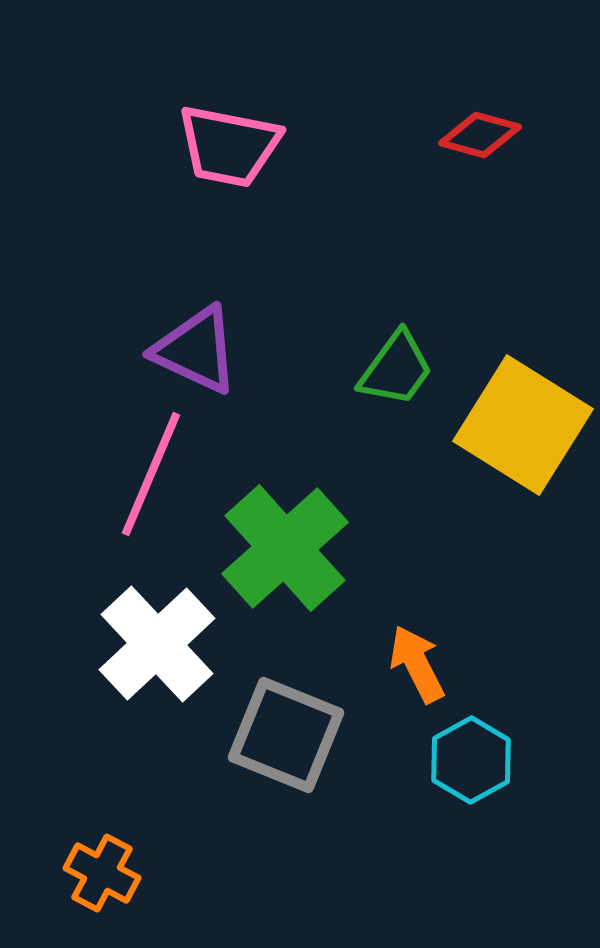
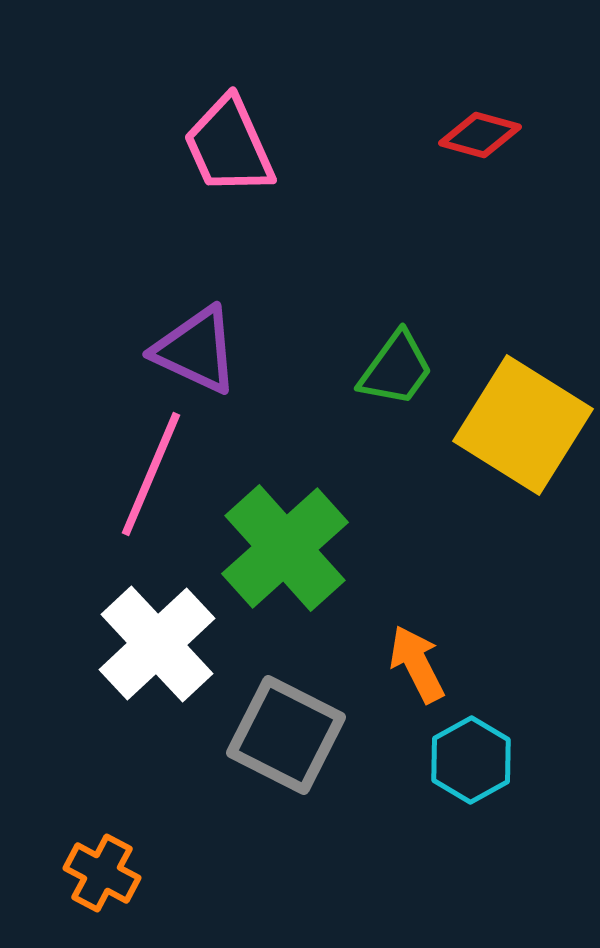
pink trapezoid: rotated 55 degrees clockwise
gray square: rotated 5 degrees clockwise
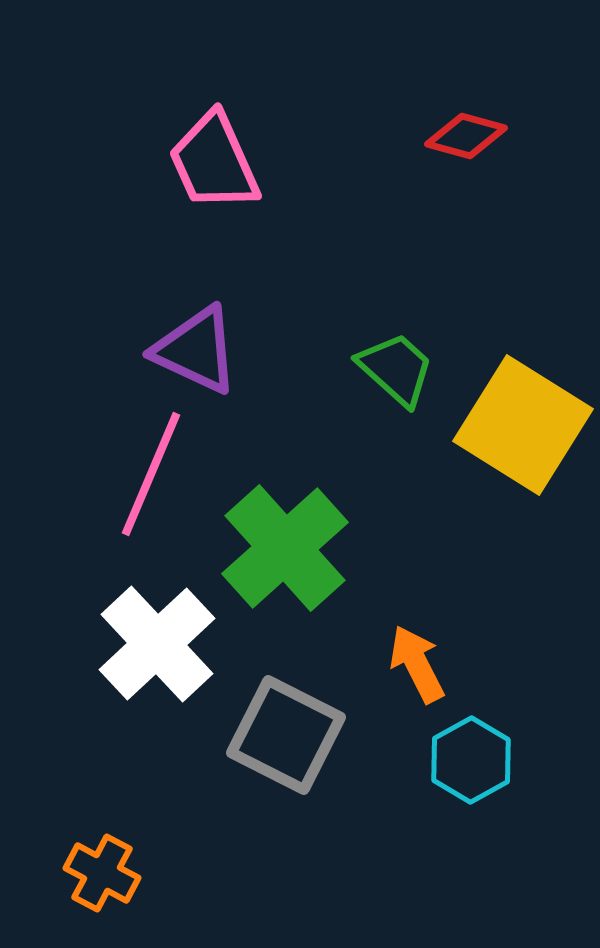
red diamond: moved 14 px left, 1 px down
pink trapezoid: moved 15 px left, 16 px down
green trapezoid: rotated 84 degrees counterclockwise
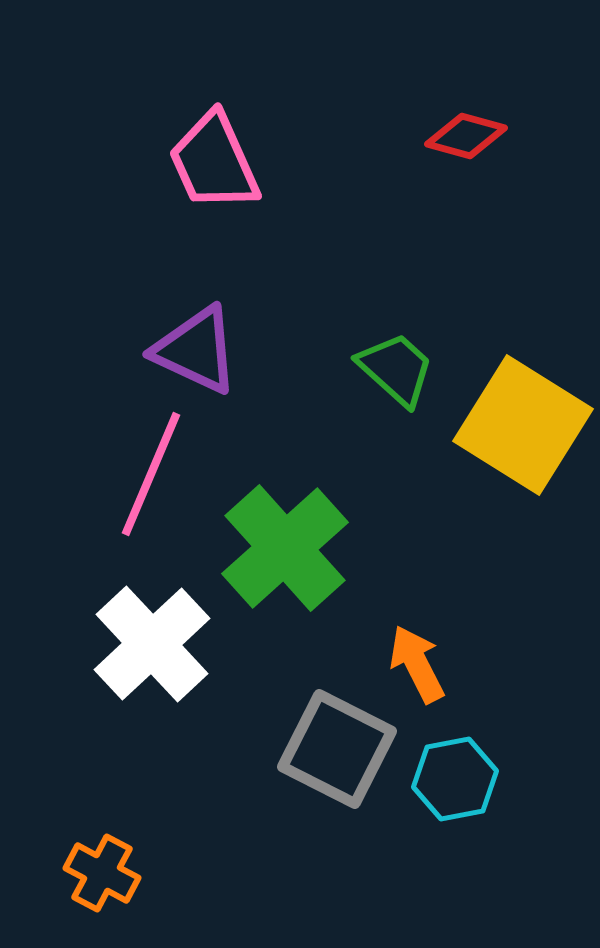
white cross: moved 5 px left
gray square: moved 51 px right, 14 px down
cyan hexagon: moved 16 px left, 19 px down; rotated 18 degrees clockwise
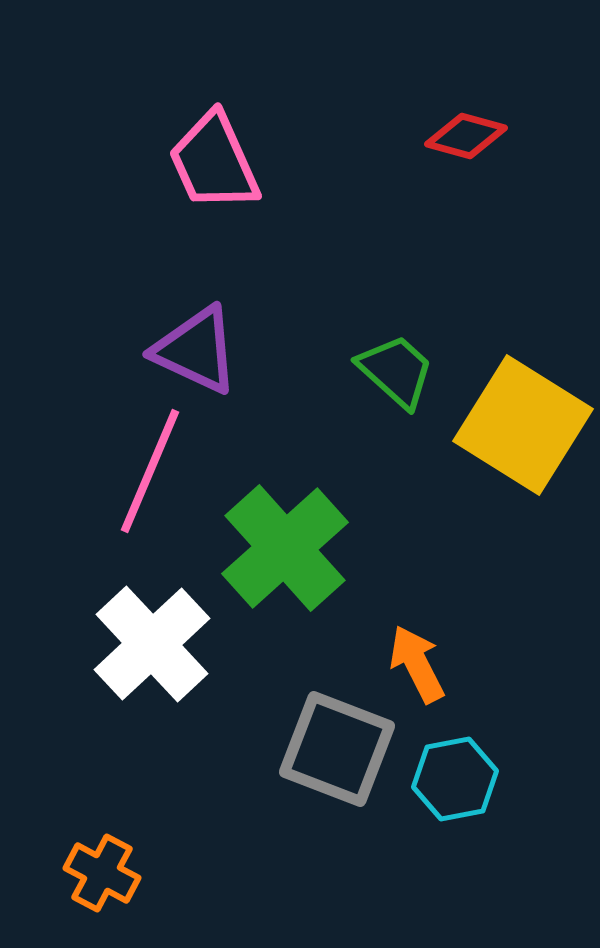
green trapezoid: moved 2 px down
pink line: moved 1 px left, 3 px up
gray square: rotated 6 degrees counterclockwise
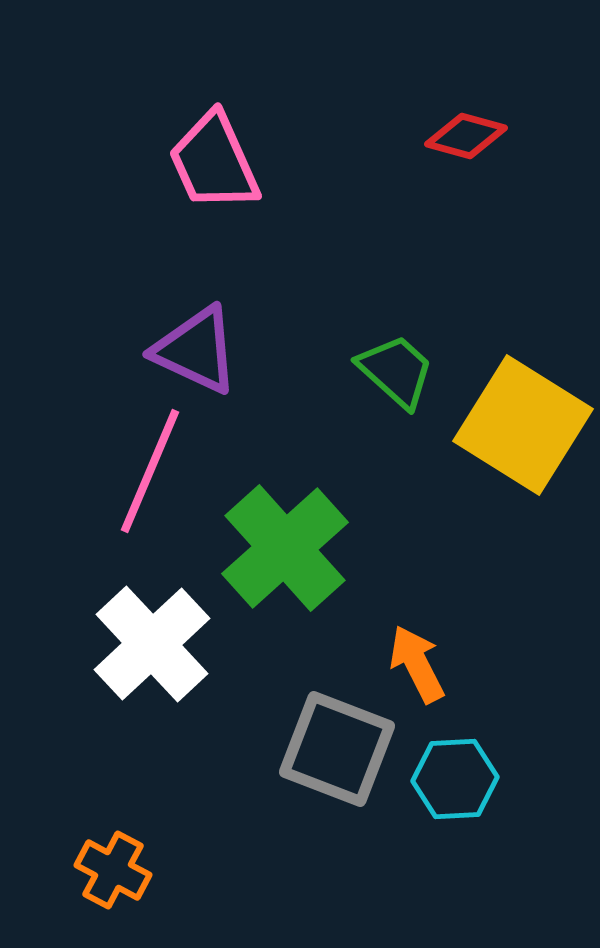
cyan hexagon: rotated 8 degrees clockwise
orange cross: moved 11 px right, 3 px up
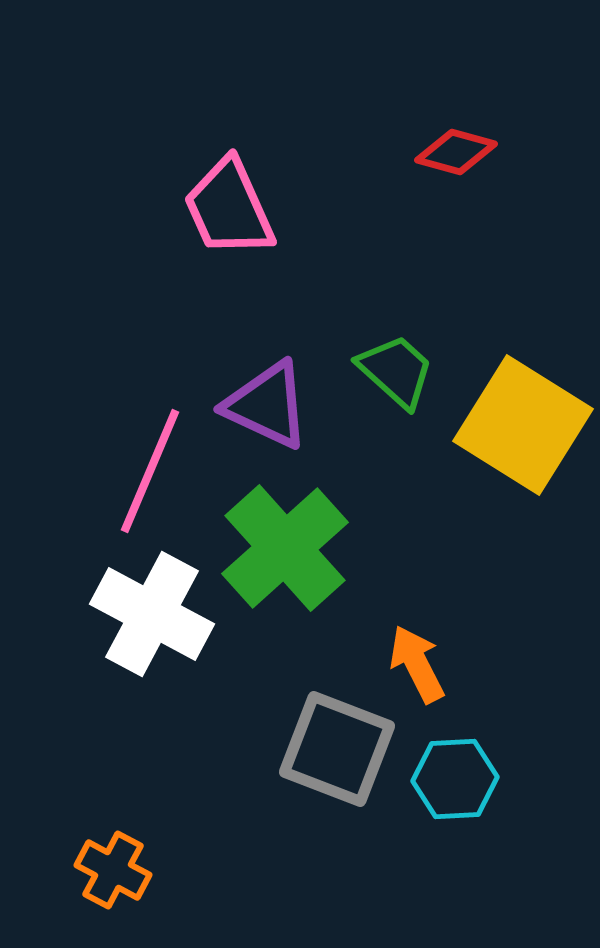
red diamond: moved 10 px left, 16 px down
pink trapezoid: moved 15 px right, 46 px down
purple triangle: moved 71 px right, 55 px down
white cross: moved 30 px up; rotated 19 degrees counterclockwise
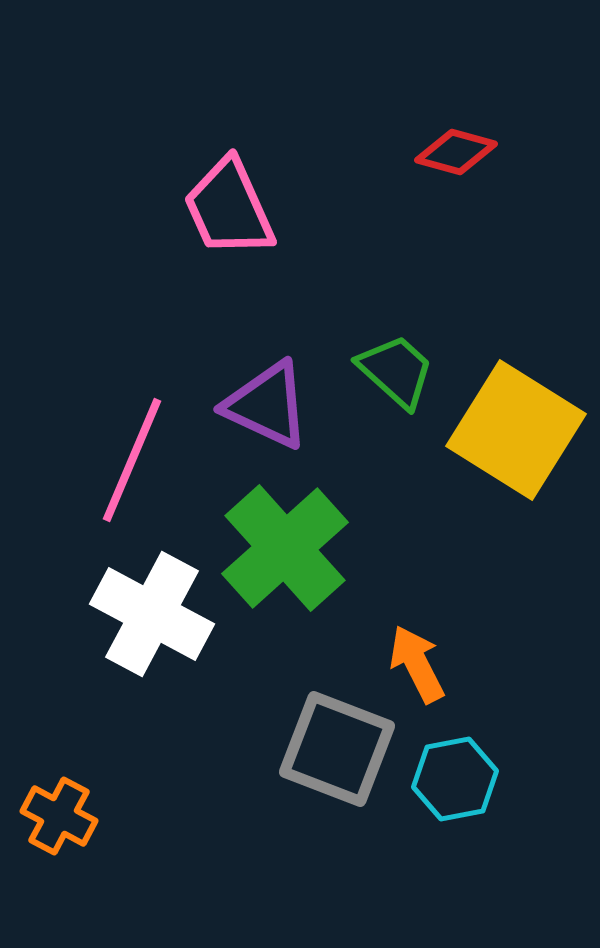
yellow square: moved 7 px left, 5 px down
pink line: moved 18 px left, 11 px up
cyan hexagon: rotated 8 degrees counterclockwise
orange cross: moved 54 px left, 54 px up
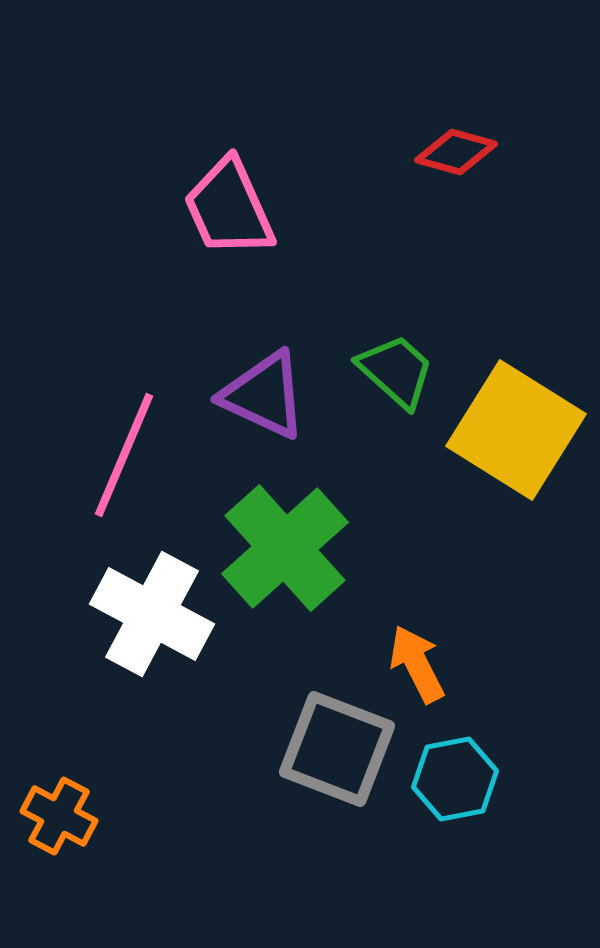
purple triangle: moved 3 px left, 10 px up
pink line: moved 8 px left, 5 px up
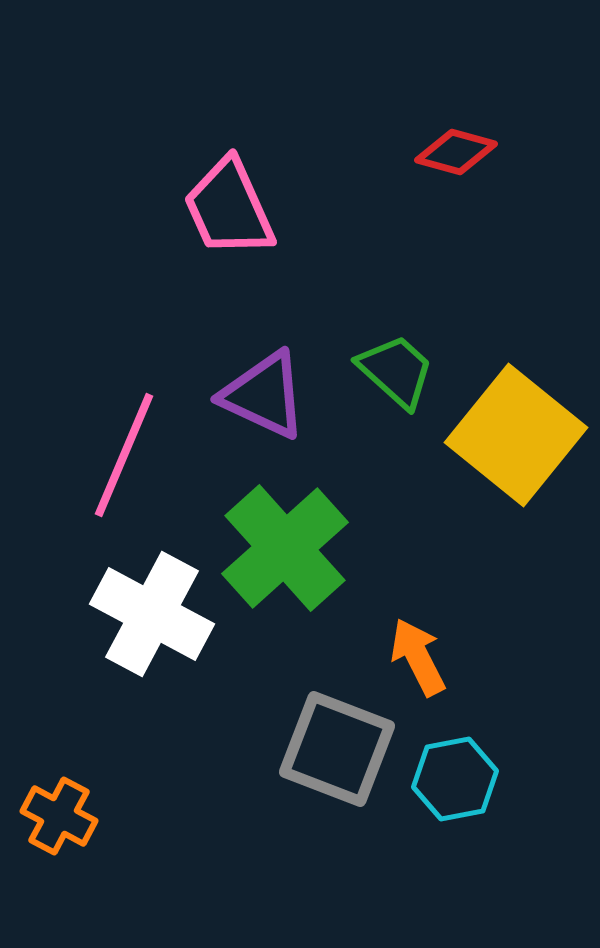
yellow square: moved 5 px down; rotated 7 degrees clockwise
orange arrow: moved 1 px right, 7 px up
